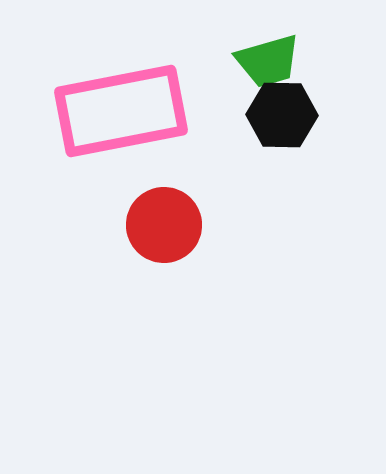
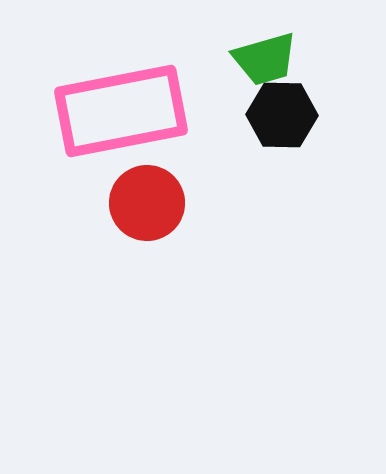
green trapezoid: moved 3 px left, 2 px up
red circle: moved 17 px left, 22 px up
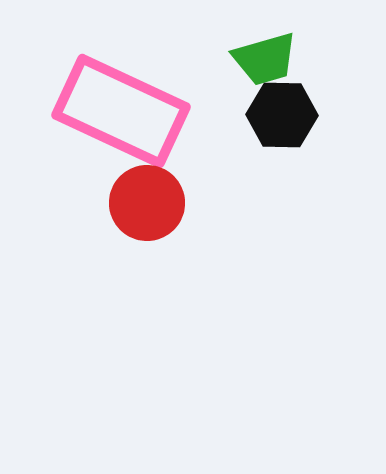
pink rectangle: rotated 36 degrees clockwise
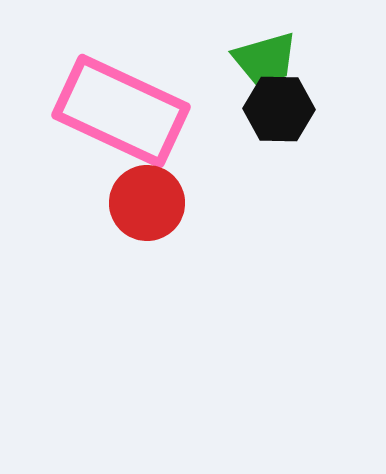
black hexagon: moved 3 px left, 6 px up
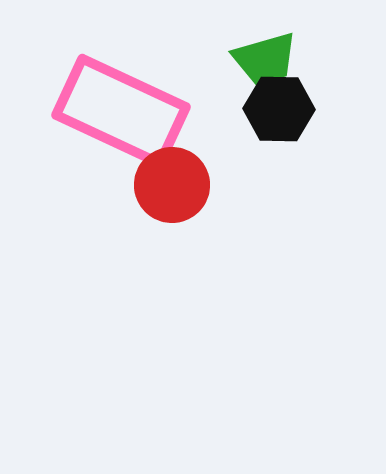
red circle: moved 25 px right, 18 px up
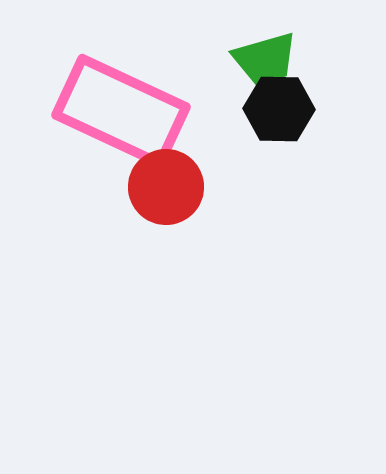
red circle: moved 6 px left, 2 px down
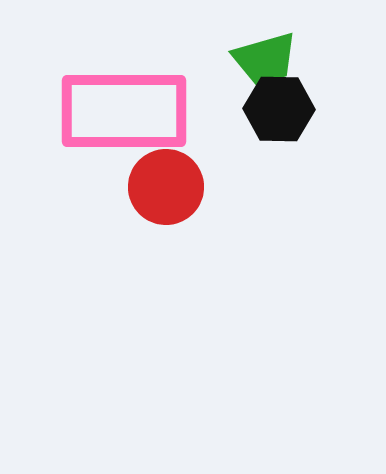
pink rectangle: moved 3 px right; rotated 25 degrees counterclockwise
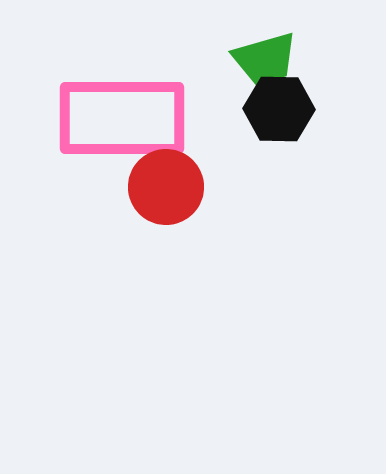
pink rectangle: moved 2 px left, 7 px down
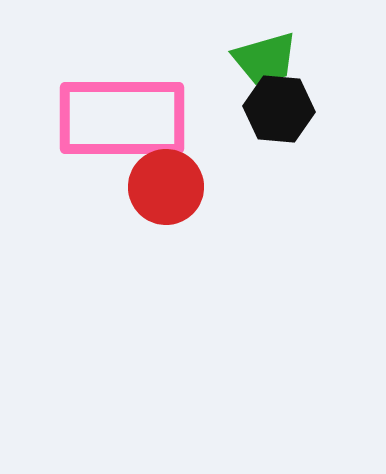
black hexagon: rotated 4 degrees clockwise
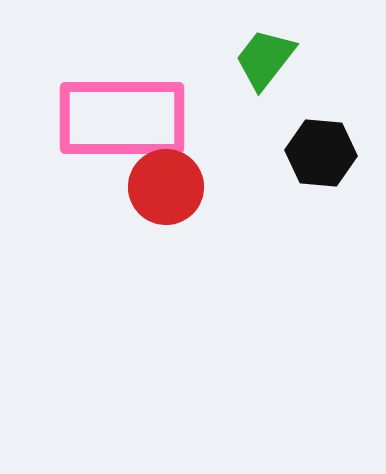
green trapezoid: rotated 144 degrees clockwise
black hexagon: moved 42 px right, 44 px down
